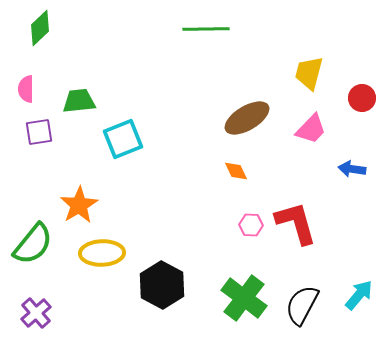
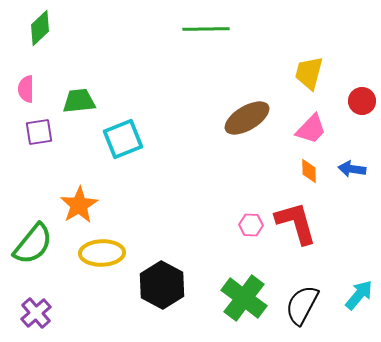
red circle: moved 3 px down
orange diamond: moved 73 px right; rotated 25 degrees clockwise
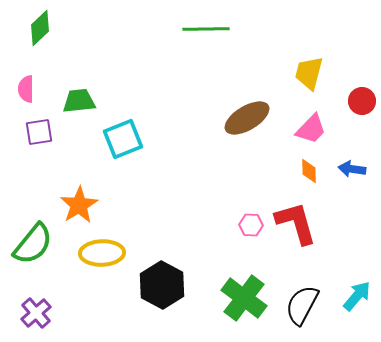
cyan arrow: moved 2 px left, 1 px down
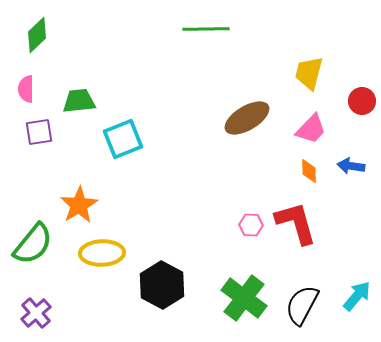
green diamond: moved 3 px left, 7 px down
blue arrow: moved 1 px left, 3 px up
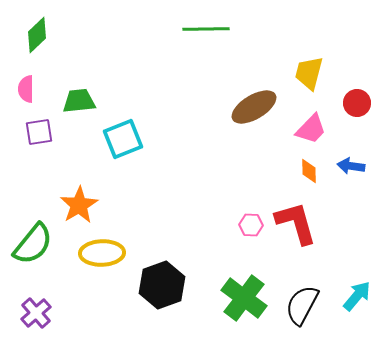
red circle: moved 5 px left, 2 px down
brown ellipse: moved 7 px right, 11 px up
black hexagon: rotated 12 degrees clockwise
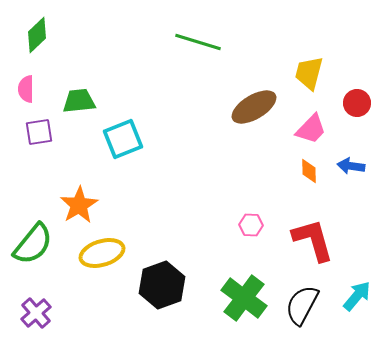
green line: moved 8 px left, 13 px down; rotated 18 degrees clockwise
red L-shape: moved 17 px right, 17 px down
yellow ellipse: rotated 15 degrees counterclockwise
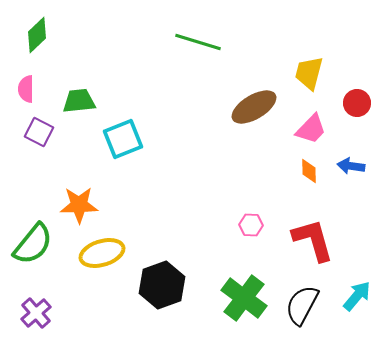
purple square: rotated 36 degrees clockwise
orange star: rotated 30 degrees clockwise
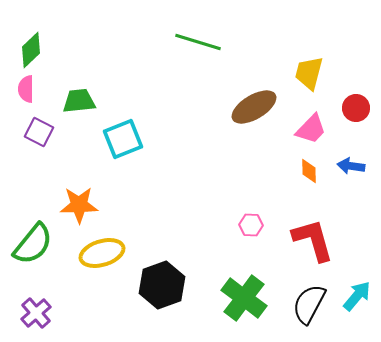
green diamond: moved 6 px left, 15 px down
red circle: moved 1 px left, 5 px down
black semicircle: moved 7 px right, 1 px up
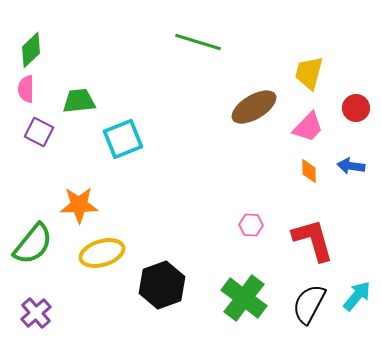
pink trapezoid: moved 3 px left, 2 px up
